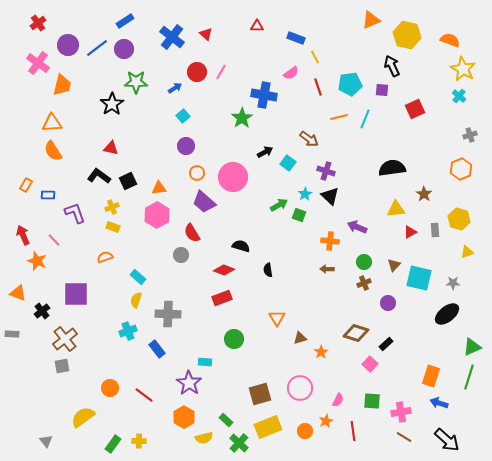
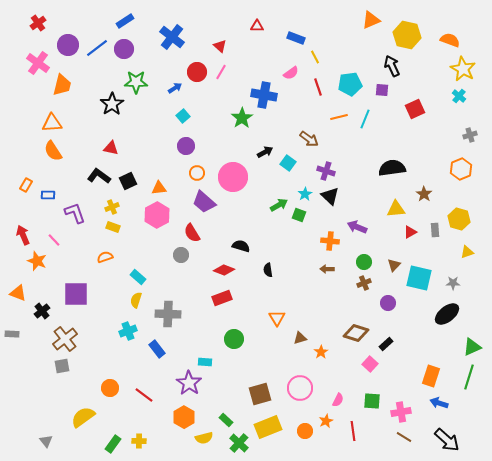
red triangle at (206, 34): moved 14 px right, 12 px down
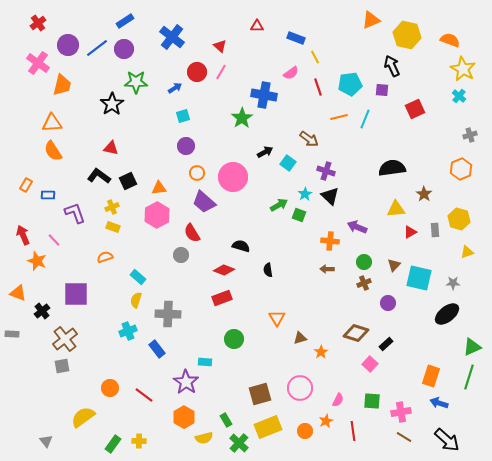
cyan square at (183, 116): rotated 24 degrees clockwise
purple star at (189, 383): moved 3 px left, 1 px up
green rectangle at (226, 420): rotated 16 degrees clockwise
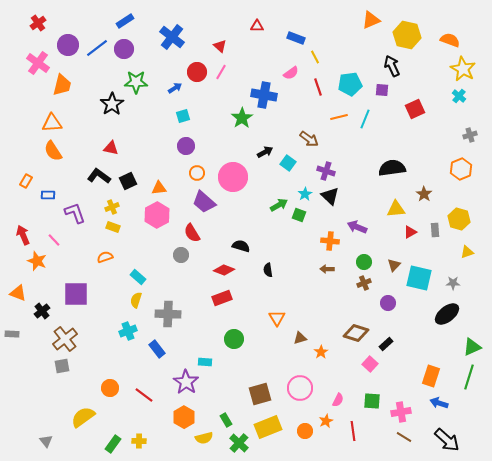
orange rectangle at (26, 185): moved 4 px up
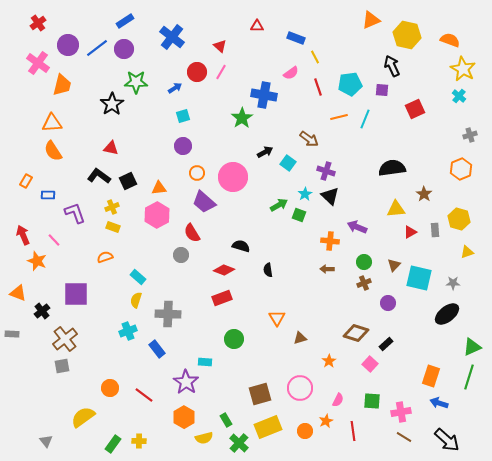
purple circle at (186, 146): moved 3 px left
orange star at (321, 352): moved 8 px right, 9 px down
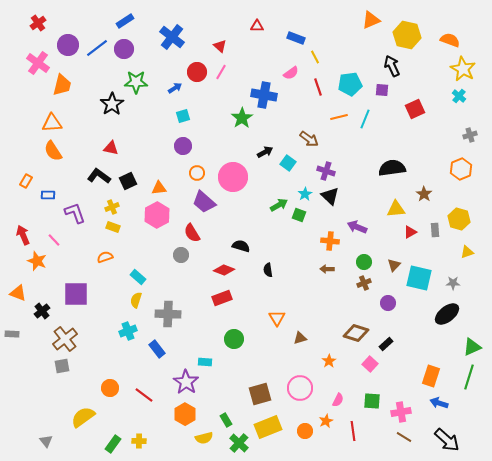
orange hexagon at (184, 417): moved 1 px right, 3 px up
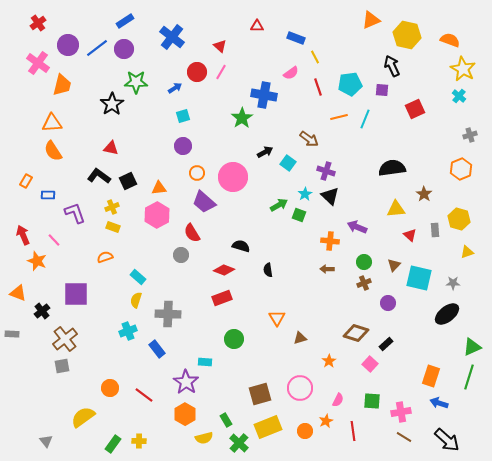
red triangle at (410, 232): moved 3 px down; rotated 48 degrees counterclockwise
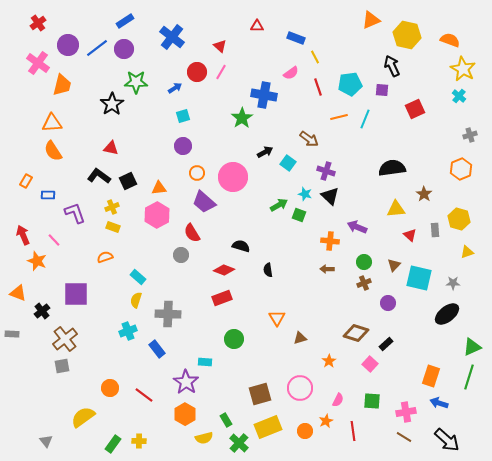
cyan star at (305, 194): rotated 24 degrees counterclockwise
pink cross at (401, 412): moved 5 px right
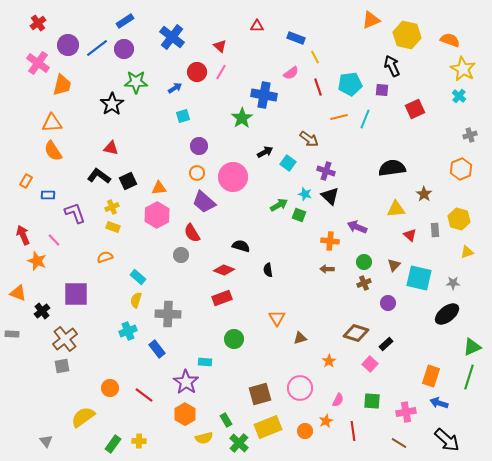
purple circle at (183, 146): moved 16 px right
brown line at (404, 437): moved 5 px left, 6 px down
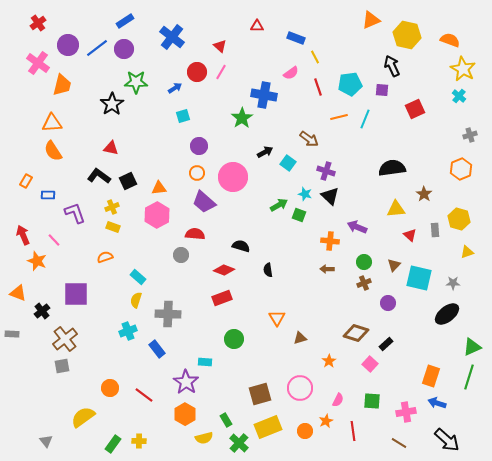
red semicircle at (192, 233): moved 3 px right, 1 px down; rotated 126 degrees clockwise
blue arrow at (439, 403): moved 2 px left
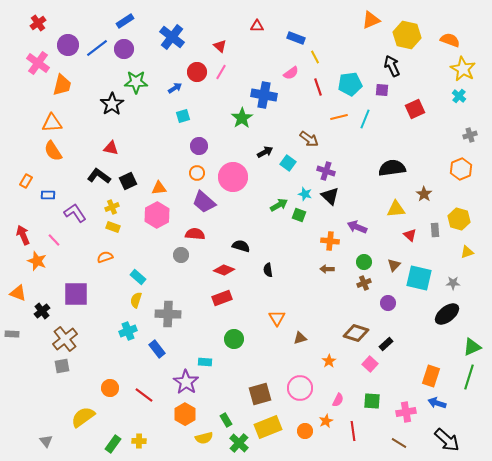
purple L-shape at (75, 213): rotated 15 degrees counterclockwise
